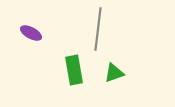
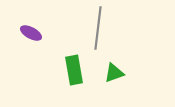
gray line: moved 1 px up
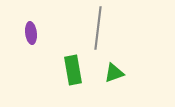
purple ellipse: rotated 55 degrees clockwise
green rectangle: moved 1 px left
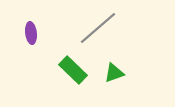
gray line: rotated 42 degrees clockwise
green rectangle: rotated 36 degrees counterclockwise
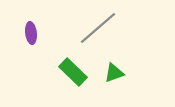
green rectangle: moved 2 px down
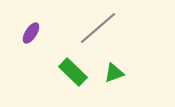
purple ellipse: rotated 40 degrees clockwise
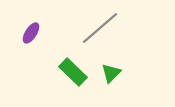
gray line: moved 2 px right
green triangle: moved 3 px left; rotated 25 degrees counterclockwise
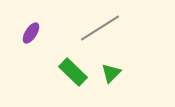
gray line: rotated 9 degrees clockwise
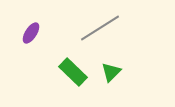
green triangle: moved 1 px up
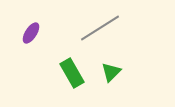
green rectangle: moved 1 px left, 1 px down; rotated 16 degrees clockwise
